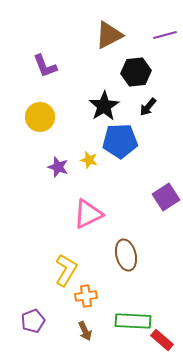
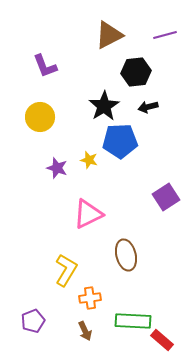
black arrow: rotated 36 degrees clockwise
purple star: moved 1 px left, 1 px down
orange cross: moved 4 px right, 2 px down
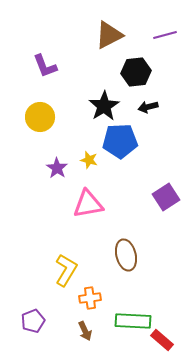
purple star: rotated 15 degrees clockwise
pink triangle: moved 10 px up; rotated 16 degrees clockwise
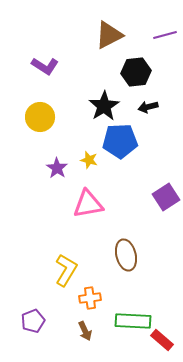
purple L-shape: rotated 36 degrees counterclockwise
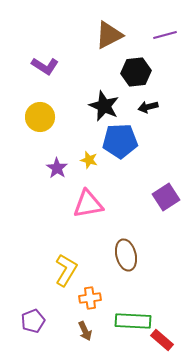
black star: rotated 16 degrees counterclockwise
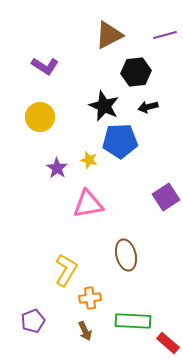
red rectangle: moved 6 px right, 3 px down
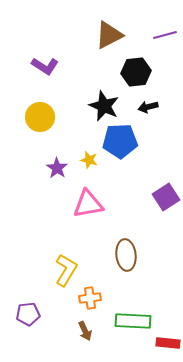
brown ellipse: rotated 8 degrees clockwise
purple pentagon: moved 5 px left, 7 px up; rotated 15 degrees clockwise
red rectangle: rotated 35 degrees counterclockwise
